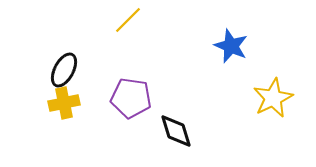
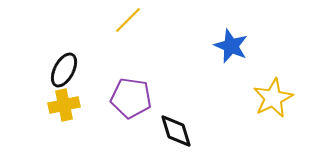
yellow cross: moved 2 px down
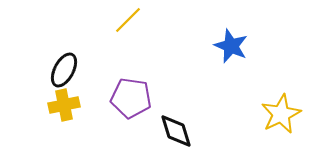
yellow star: moved 8 px right, 16 px down
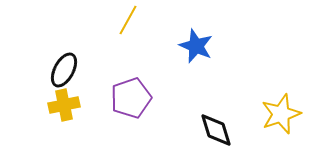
yellow line: rotated 16 degrees counterclockwise
blue star: moved 35 px left
purple pentagon: rotated 27 degrees counterclockwise
yellow star: rotated 6 degrees clockwise
black diamond: moved 40 px right, 1 px up
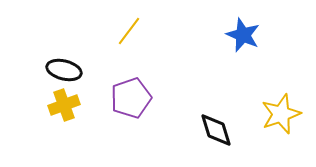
yellow line: moved 1 px right, 11 px down; rotated 8 degrees clockwise
blue star: moved 47 px right, 11 px up
black ellipse: rotated 76 degrees clockwise
yellow cross: rotated 8 degrees counterclockwise
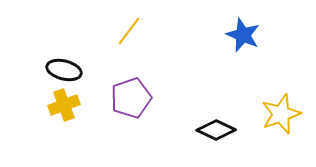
black diamond: rotated 48 degrees counterclockwise
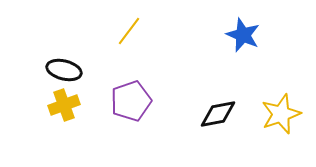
purple pentagon: moved 3 px down
black diamond: moved 2 px right, 16 px up; rotated 36 degrees counterclockwise
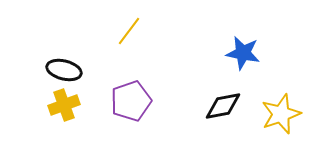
blue star: moved 18 px down; rotated 12 degrees counterclockwise
black diamond: moved 5 px right, 8 px up
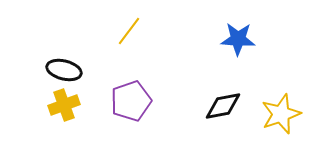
blue star: moved 5 px left, 14 px up; rotated 8 degrees counterclockwise
